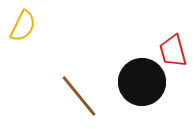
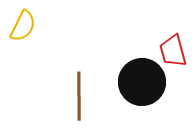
brown line: rotated 39 degrees clockwise
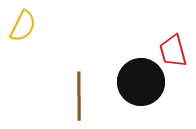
black circle: moved 1 px left
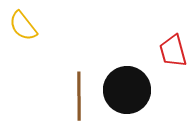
yellow semicircle: rotated 116 degrees clockwise
black circle: moved 14 px left, 8 px down
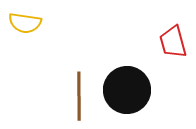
yellow semicircle: moved 2 px right, 3 px up; rotated 44 degrees counterclockwise
red trapezoid: moved 9 px up
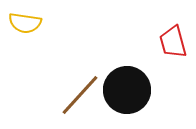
brown line: moved 1 px right, 1 px up; rotated 42 degrees clockwise
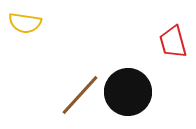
black circle: moved 1 px right, 2 px down
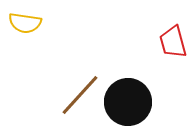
black circle: moved 10 px down
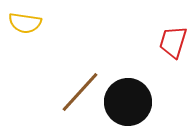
red trapezoid: rotated 32 degrees clockwise
brown line: moved 3 px up
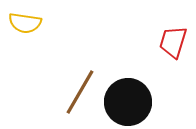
brown line: rotated 12 degrees counterclockwise
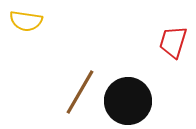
yellow semicircle: moved 1 px right, 2 px up
black circle: moved 1 px up
